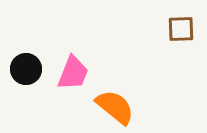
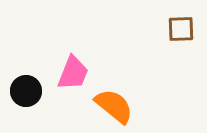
black circle: moved 22 px down
orange semicircle: moved 1 px left, 1 px up
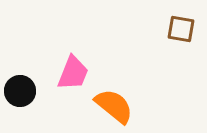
brown square: rotated 12 degrees clockwise
black circle: moved 6 px left
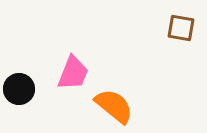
brown square: moved 1 px up
black circle: moved 1 px left, 2 px up
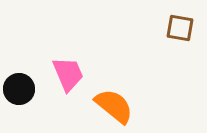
brown square: moved 1 px left
pink trapezoid: moved 5 px left, 1 px down; rotated 45 degrees counterclockwise
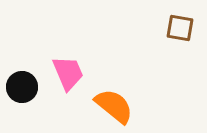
pink trapezoid: moved 1 px up
black circle: moved 3 px right, 2 px up
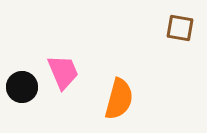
pink trapezoid: moved 5 px left, 1 px up
orange semicircle: moved 5 px right, 7 px up; rotated 66 degrees clockwise
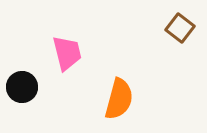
brown square: rotated 28 degrees clockwise
pink trapezoid: moved 4 px right, 19 px up; rotated 9 degrees clockwise
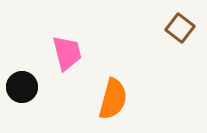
orange semicircle: moved 6 px left
